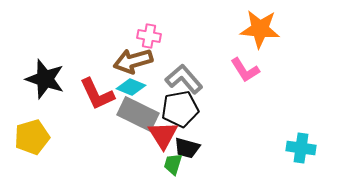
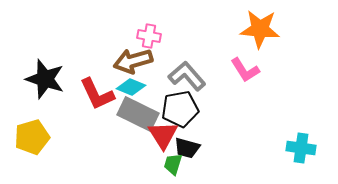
gray L-shape: moved 3 px right, 3 px up
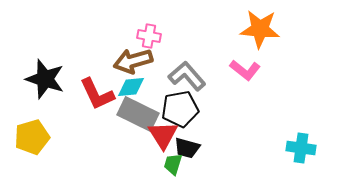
pink L-shape: rotated 20 degrees counterclockwise
cyan diamond: rotated 28 degrees counterclockwise
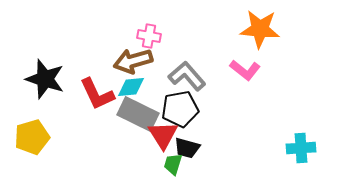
cyan cross: rotated 12 degrees counterclockwise
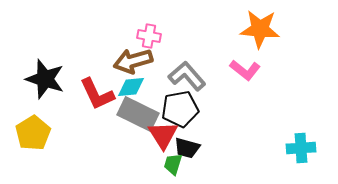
yellow pentagon: moved 1 px right, 4 px up; rotated 16 degrees counterclockwise
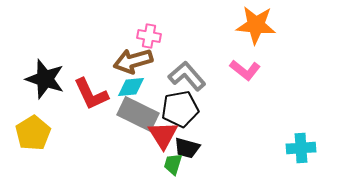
orange star: moved 4 px left, 4 px up
red L-shape: moved 6 px left
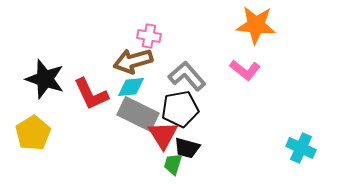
cyan cross: rotated 28 degrees clockwise
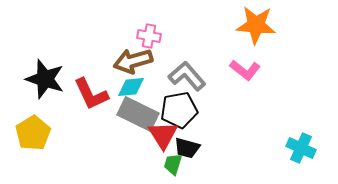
black pentagon: moved 1 px left, 1 px down
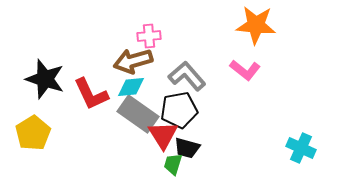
pink cross: rotated 15 degrees counterclockwise
gray rectangle: rotated 9 degrees clockwise
